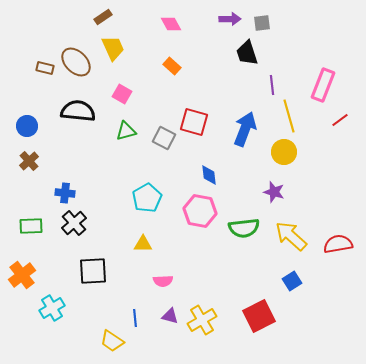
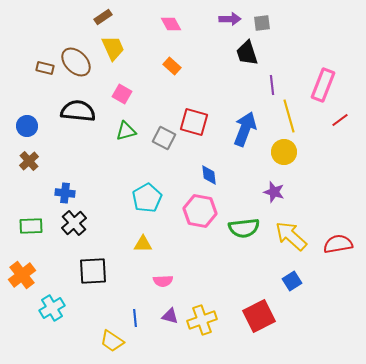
yellow cross at (202, 320): rotated 12 degrees clockwise
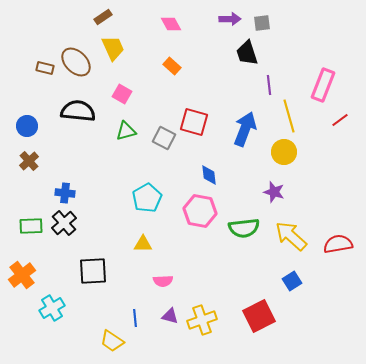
purple line at (272, 85): moved 3 px left
black cross at (74, 223): moved 10 px left
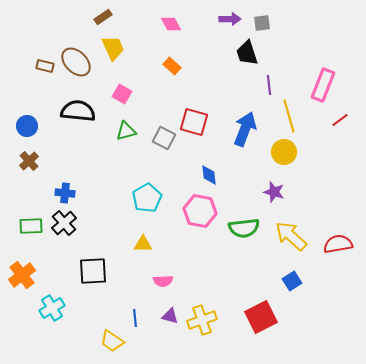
brown rectangle at (45, 68): moved 2 px up
red square at (259, 316): moved 2 px right, 1 px down
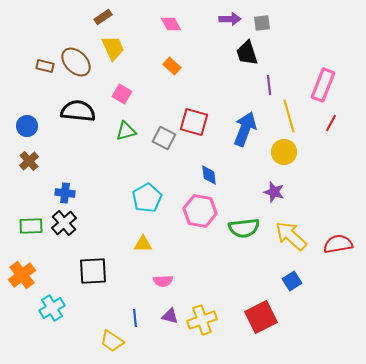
red line at (340, 120): moved 9 px left, 3 px down; rotated 24 degrees counterclockwise
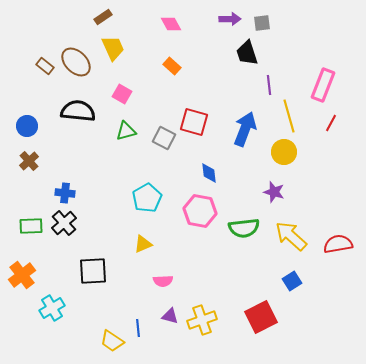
brown rectangle at (45, 66): rotated 24 degrees clockwise
blue diamond at (209, 175): moved 2 px up
yellow triangle at (143, 244): rotated 24 degrees counterclockwise
blue line at (135, 318): moved 3 px right, 10 px down
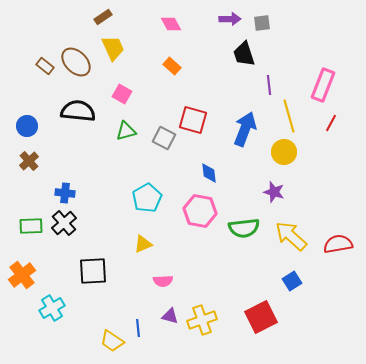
black trapezoid at (247, 53): moved 3 px left, 1 px down
red square at (194, 122): moved 1 px left, 2 px up
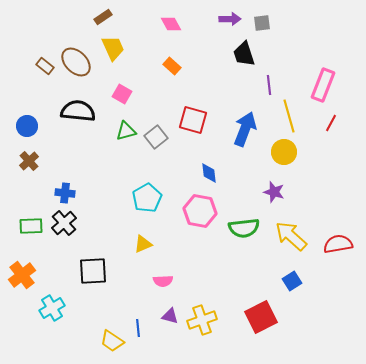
gray square at (164, 138): moved 8 px left, 1 px up; rotated 25 degrees clockwise
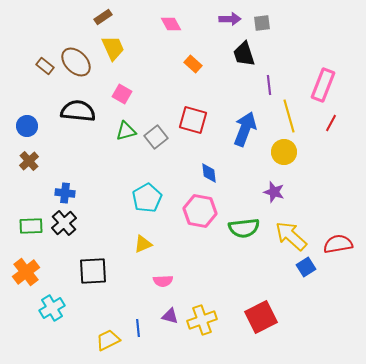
orange rectangle at (172, 66): moved 21 px right, 2 px up
orange cross at (22, 275): moved 4 px right, 3 px up
blue square at (292, 281): moved 14 px right, 14 px up
yellow trapezoid at (112, 341): moved 4 px left, 1 px up; rotated 120 degrees clockwise
